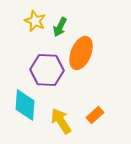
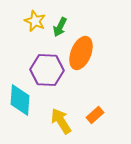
cyan diamond: moved 5 px left, 5 px up
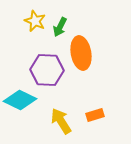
orange ellipse: rotated 32 degrees counterclockwise
cyan diamond: rotated 68 degrees counterclockwise
orange rectangle: rotated 24 degrees clockwise
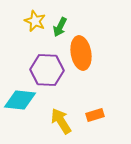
cyan diamond: rotated 20 degrees counterclockwise
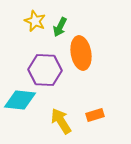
purple hexagon: moved 2 px left
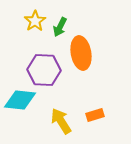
yellow star: rotated 15 degrees clockwise
purple hexagon: moved 1 px left
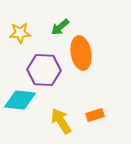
yellow star: moved 15 px left, 12 px down; rotated 30 degrees clockwise
green arrow: rotated 24 degrees clockwise
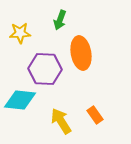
green arrow: moved 7 px up; rotated 30 degrees counterclockwise
purple hexagon: moved 1 px right, 1 px up
orange rectangle: rotated 72 degrees clockwise
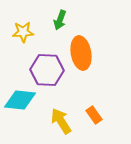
yellow star: moved 3 px right, 1 px up
purple hexagon: moved 2 px right, 1 px down
orange rectangle: moved 1 px left
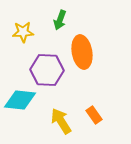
orange ellipse: moved 1 px right, 1 px up
